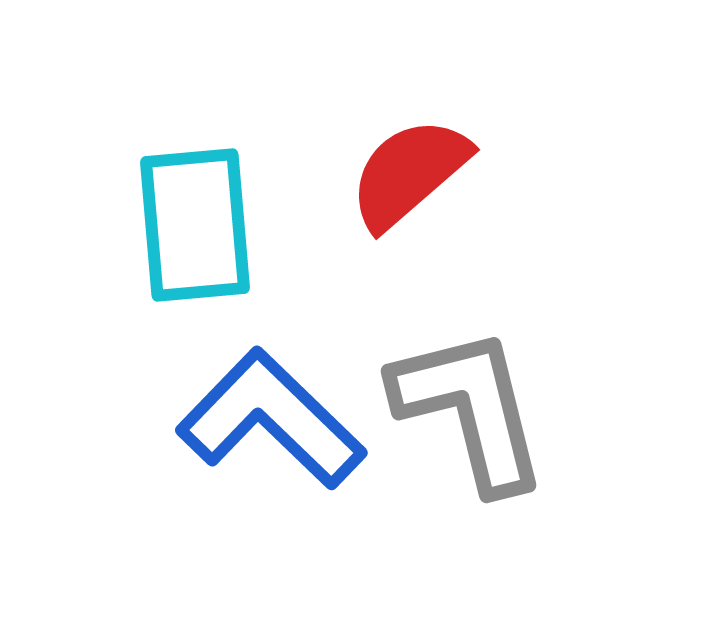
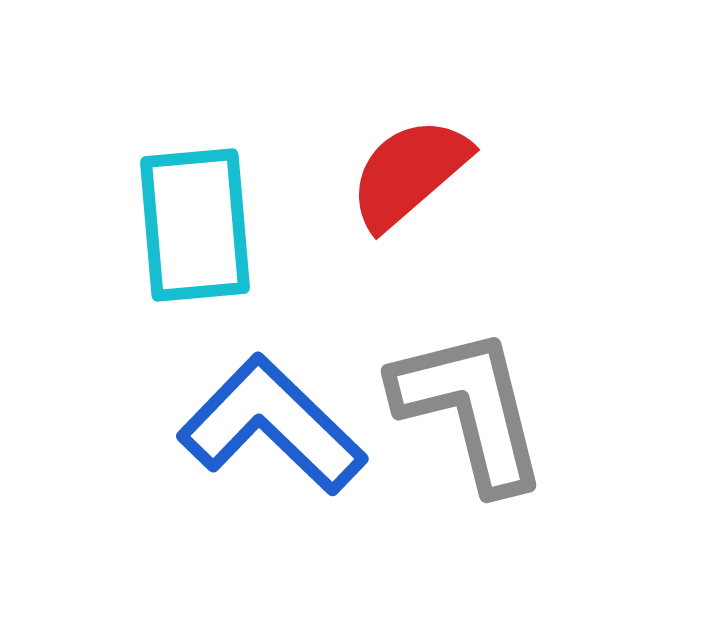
blue L-shape: moved 1 px right, 6 px down
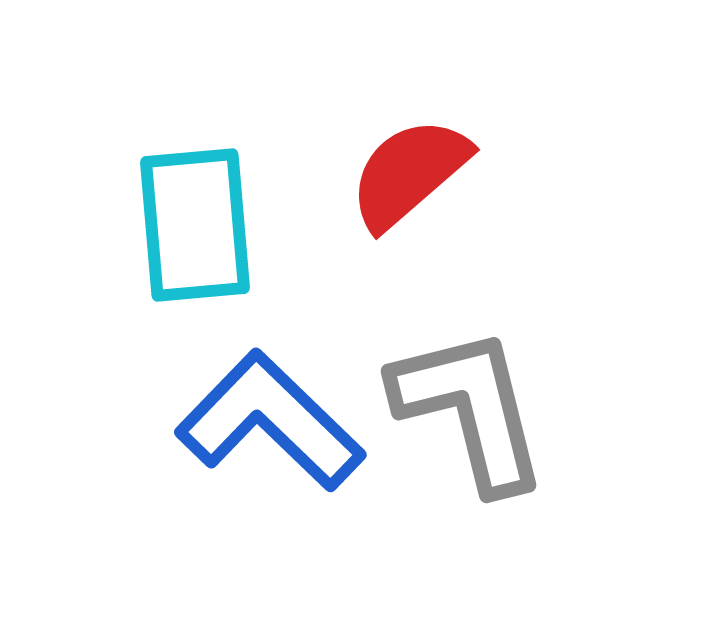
blue L-shape: moved 2 px left, 4 px up
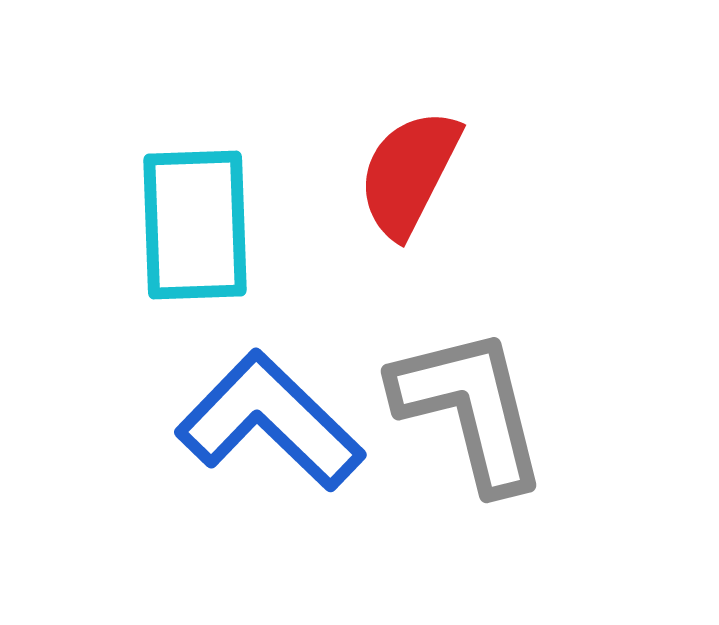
red semicircle: rotated 22 degrees counterclockwise
cyan rectangle: rotated 3 degrees clockwise
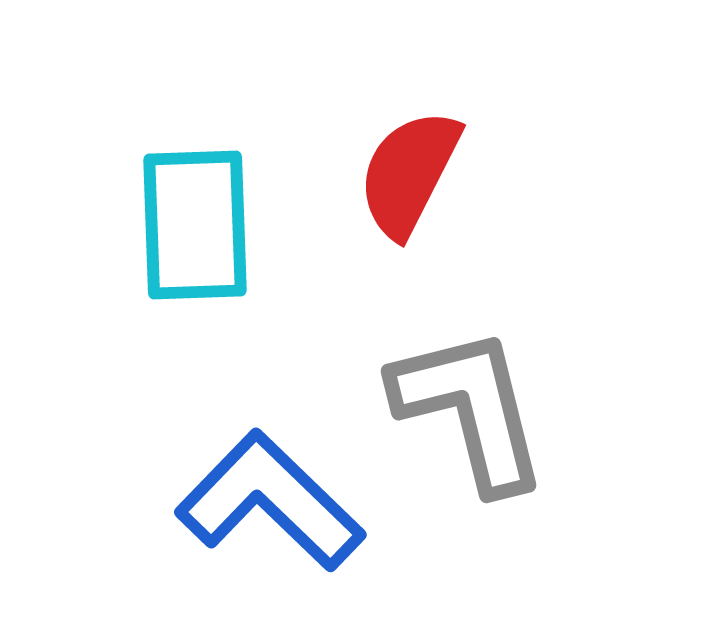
blue L-shape: moved 80 px down
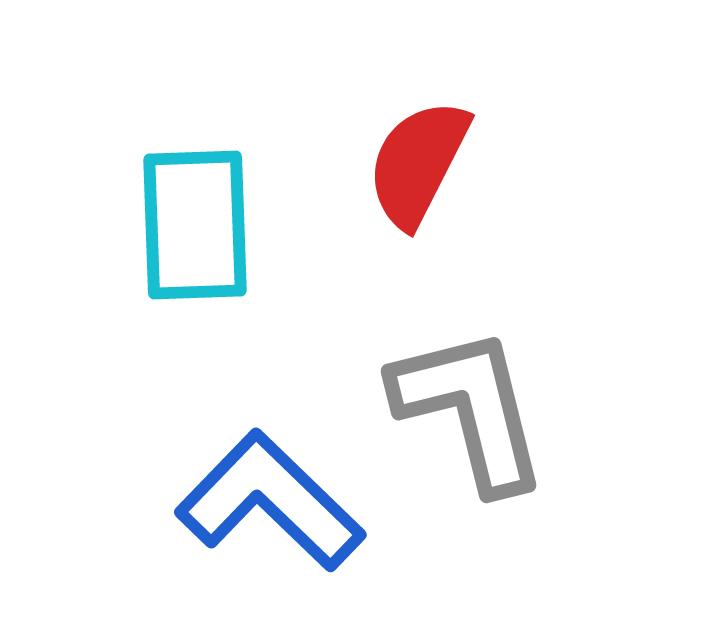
red semicircle: moved 9 px right, 10 px up
